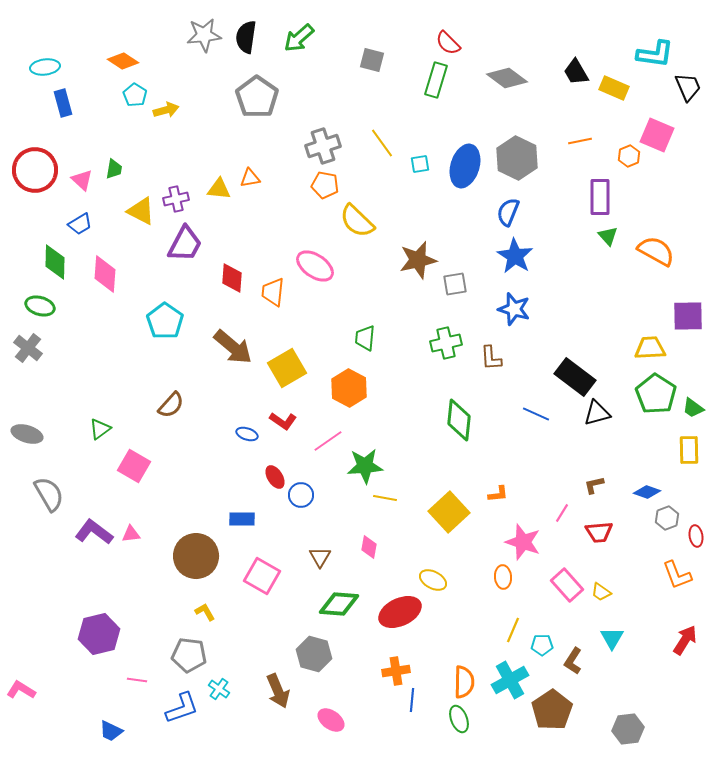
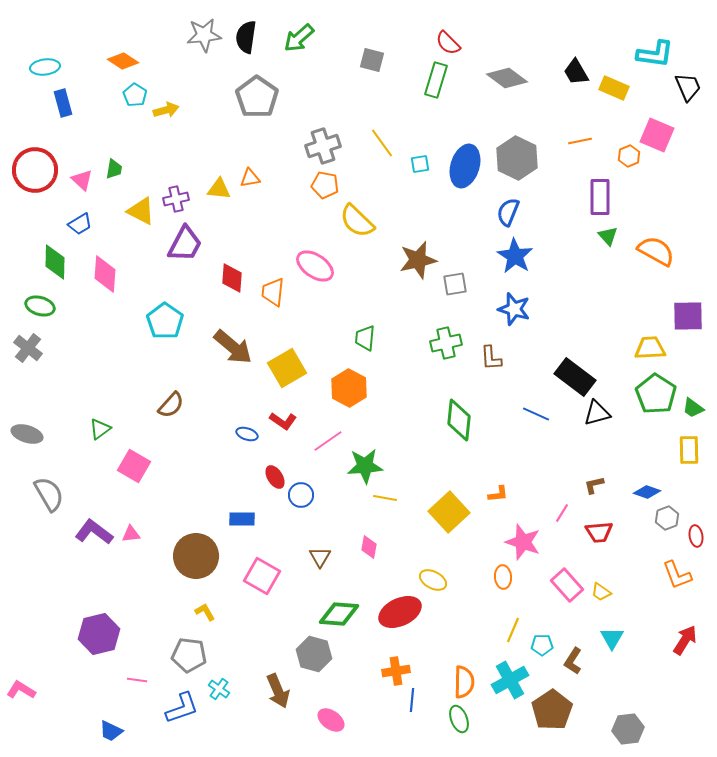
green diamond at (339, 604): moved 10 px down
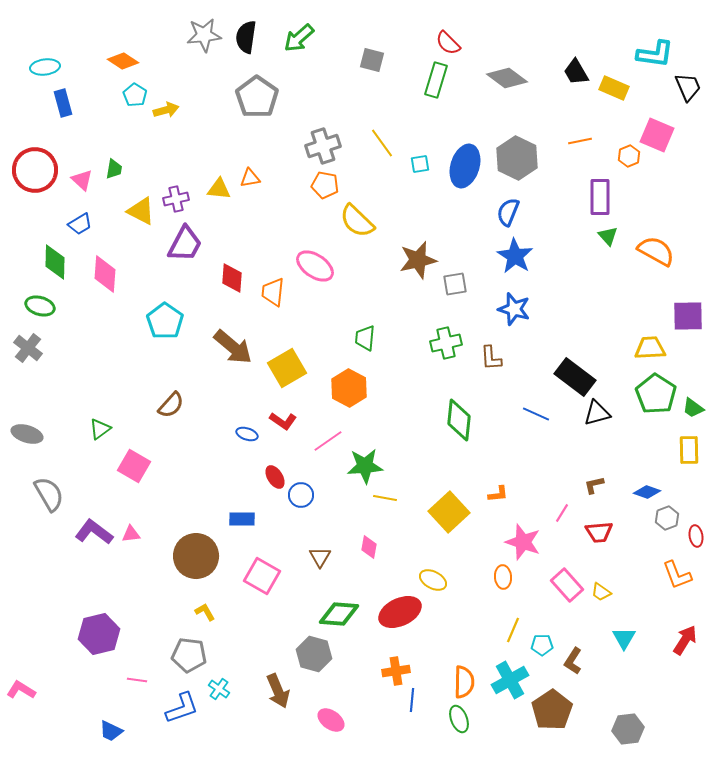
cyan triangle at (612, 638): moved 12 px right
